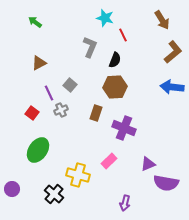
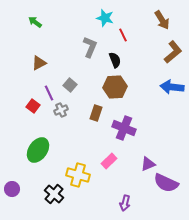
black semicircle: rotated 42 degrees counterclockwise
red square: moved 1 px right, 7 px up
purple semicircle: rotated 15 degrees clockwise
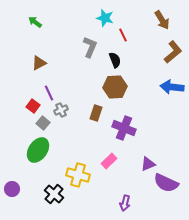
gray square: moved 27 px left, 38 px down
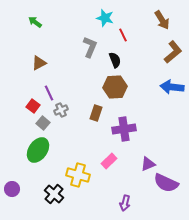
purple cross: moved 1 px down; rotated 30 degrees counterclockwise
